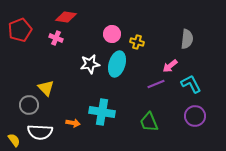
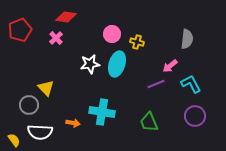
pink cross: rotated 24 degrees clockwise
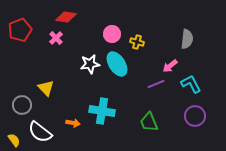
cyan ellipse: rotated 50 degrees counterclockwise
gray circle: moved 7 px left
cyan cross: moved 1 px up
white semicircle: rotated 35 degrees clockwise
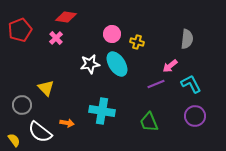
orange arrow: moved 6 px left
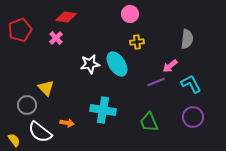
pink circle: moved 18 px right, 20 px up
yellow cross: rotated 24 degrees counterclockwise
purple line: moved 2 px up
gray circle: moved 5 px right
cyan cross: moved 1 px right, 1 px up
purple circle: moved 2 px left, 1 px down
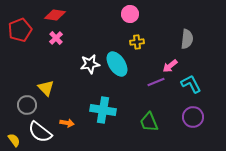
red diamond: moved 11 px left, 2 px up
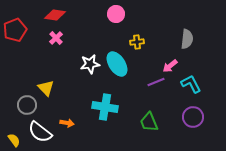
pink circle: moved 14 px left
red pentagon: moved 5 px left
cyan cross: moved 2 px right, 3 px up
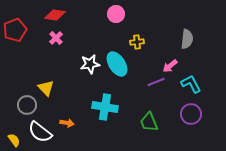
purple circle: moved 2 px left, 3 px up
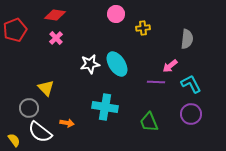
yellow cross: moved 6 px right, 14 px up
purple line: rotated 24 degrees clockwise
gray circle: moved 2 px right, 3 px down
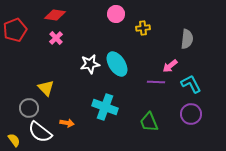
cyan cross: rotated 10 degrees clockwise
